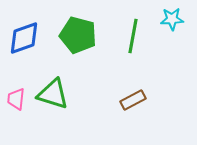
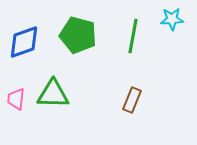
blue diamond: moved 4 px down
green triangle: rotated 16 degrees counterclockwise
brown rectangle: moved 1 px left; rotated 40 degrees counterclockwise
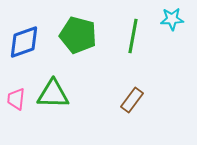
brown rectangle: rotated 15 degrees clockwise
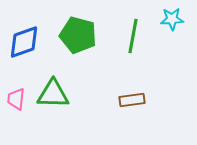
brown rectangle: rotated 45 degrees clockwise
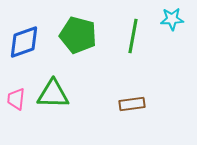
brown rectangle: moved 4 px down
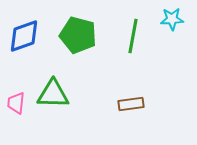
blue diamond: moved 6 px up
pink trapezoid: moved 4 px down
brown rectangle: moved 1 px left
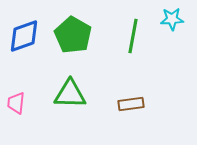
green pentagon: moved 5 px left; rotated 15 degrees clockwise
green triangle: moved 17 px right
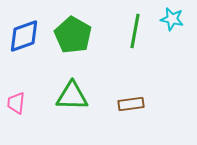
cyan star: rotated 15 degrees clockwise
green line: moved 2 px right, 5 px up
green triangle: moved 2 px right, 2 px down
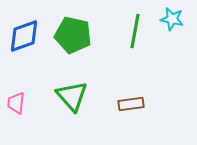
green pentagon: rotated 18 degrees counterclockwise
green triangle: rotated 48 degrees clockwise
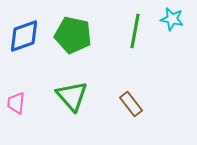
brown rectangle: rotated 60 degrees clockwise
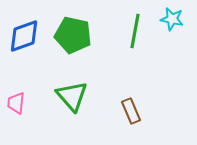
brown rectangle: moved 7 px down; rotated 15 degrees clockwise
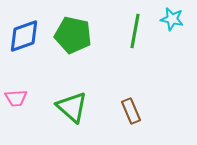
green triangle: moved 11 px down; rotated 8 degrees counterclockwise
pink trapezoid: moved 5 px up; rotated 100 degrees counterclockwise
